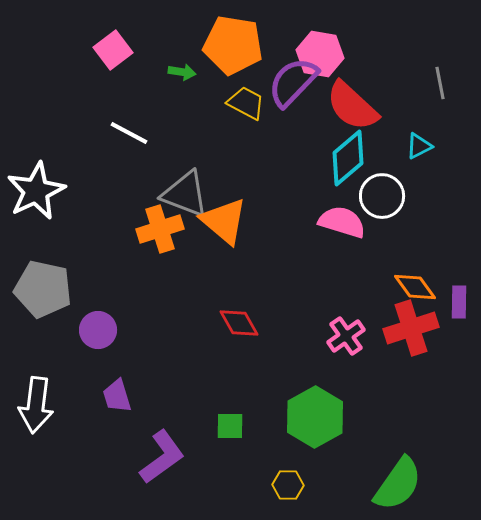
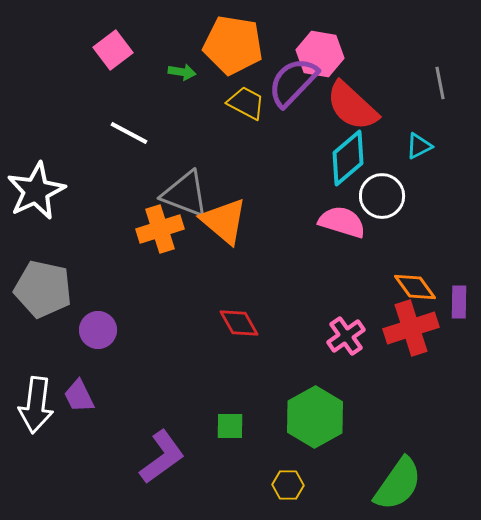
purple trapezoid: moved 38 px left; rotated 9 degrees counterclockwise
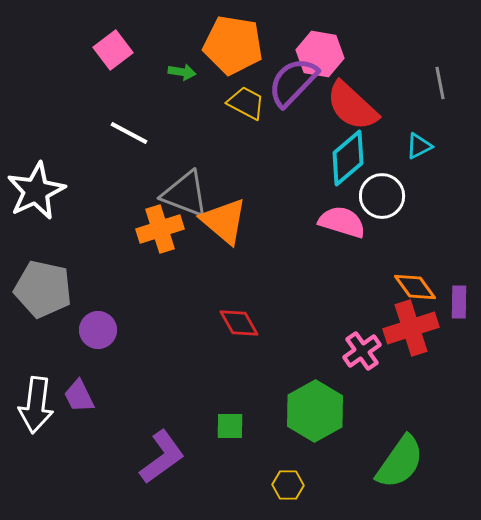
pink cross: moved 16 px right, 15 px down
green hexagon: moved 6 px up
green semicircle: moved 2 px right, 22 px up
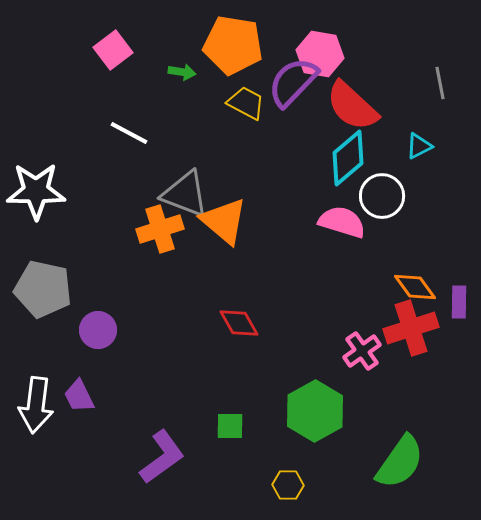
white star: rotated 26 degrees clockwise
